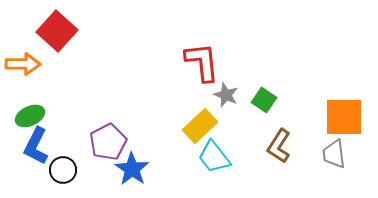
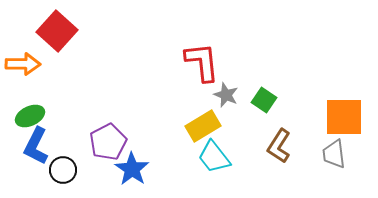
yellow rectangle: moved 3 px right; rotated 12 degrees clockwise
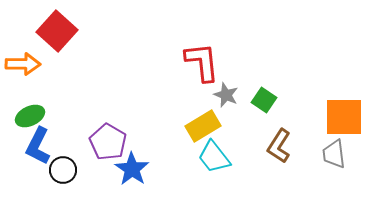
purple pentagon: rotated 15 degrees counterclockwise
blue L-shape: moved 2 px right
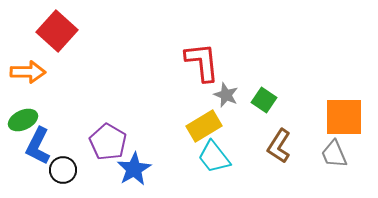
orange arrow: moved 5 px right, 8 px down
green ellipse: moved 7 px left, 4 px down
yellow rectangle: moved 1 px right
gray trapezoid: rotated 16 degrees counterclockwise
blue star: moved 2 px right; rotated 8 degrees clockwise
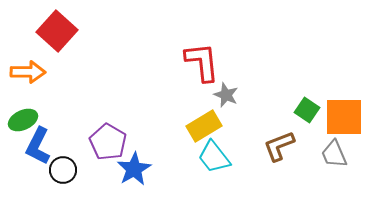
green square: moved 43 px right, 10 px down
brown L-shape: rotated 36 degrees clockwise
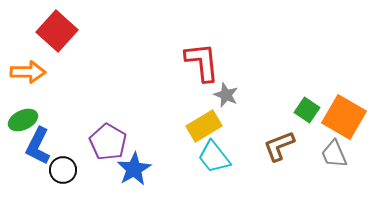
orange square: rotated 30 degrees clockwise
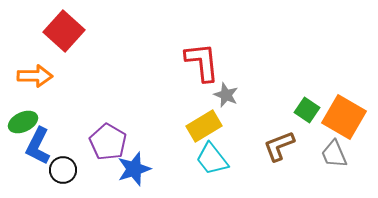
red square: moved 7 px right
orange arrow: moved 7 px right, 4 px down
green ellipse: moved 2 px down
cyan trapezoid: moved 2 px left, 2 px down
blue star: rotated 12 degrees clockwise
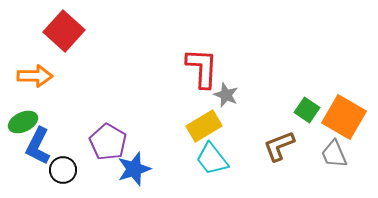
red L-shape: moved 6 px down; rotated 9 degrees clockwise
